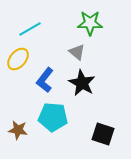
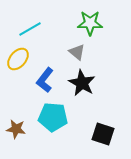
brown star: moved 2 px left, 1 px up
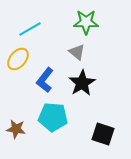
green star: moved 4 px left, 1 px up
black star: rotated 12 degrees clockwise
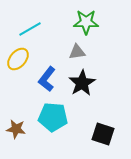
gray triangle: rotated 48 degrees counterclockwise
blue L-shape: moved 2 px right, 1 px up
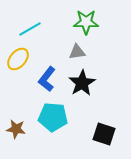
black square: moved 1 px right
